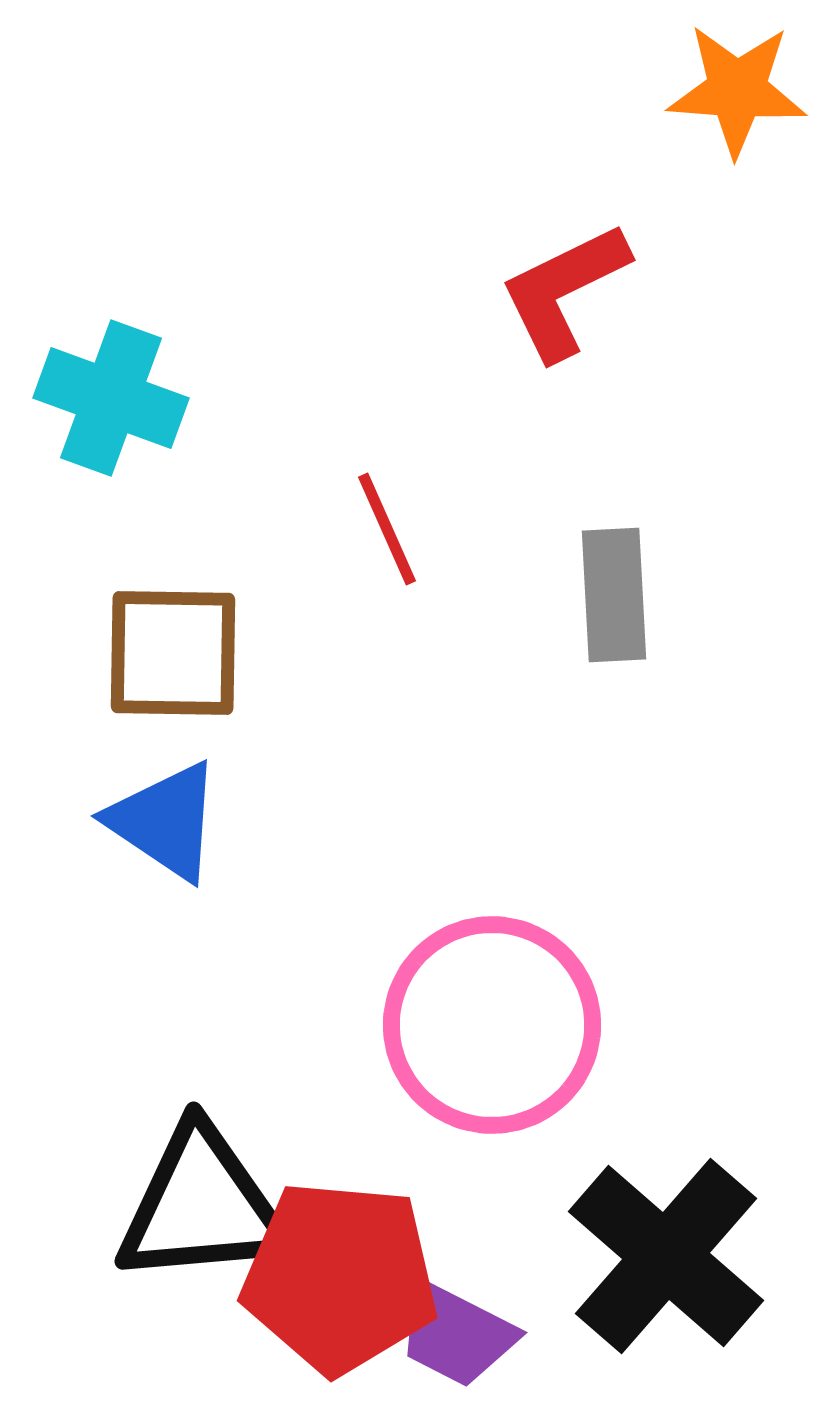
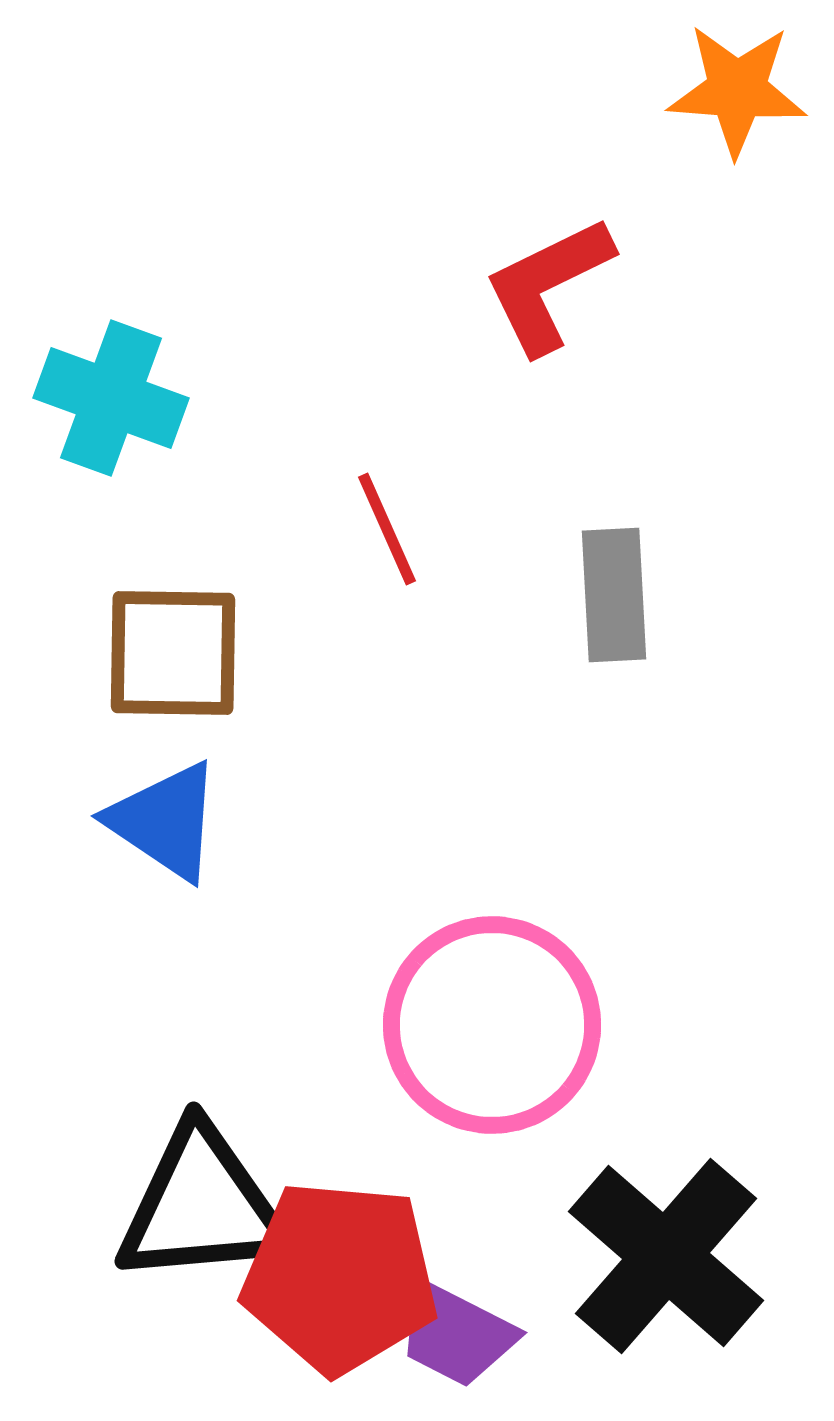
red L-shape: moved 16 px left, 6 px up
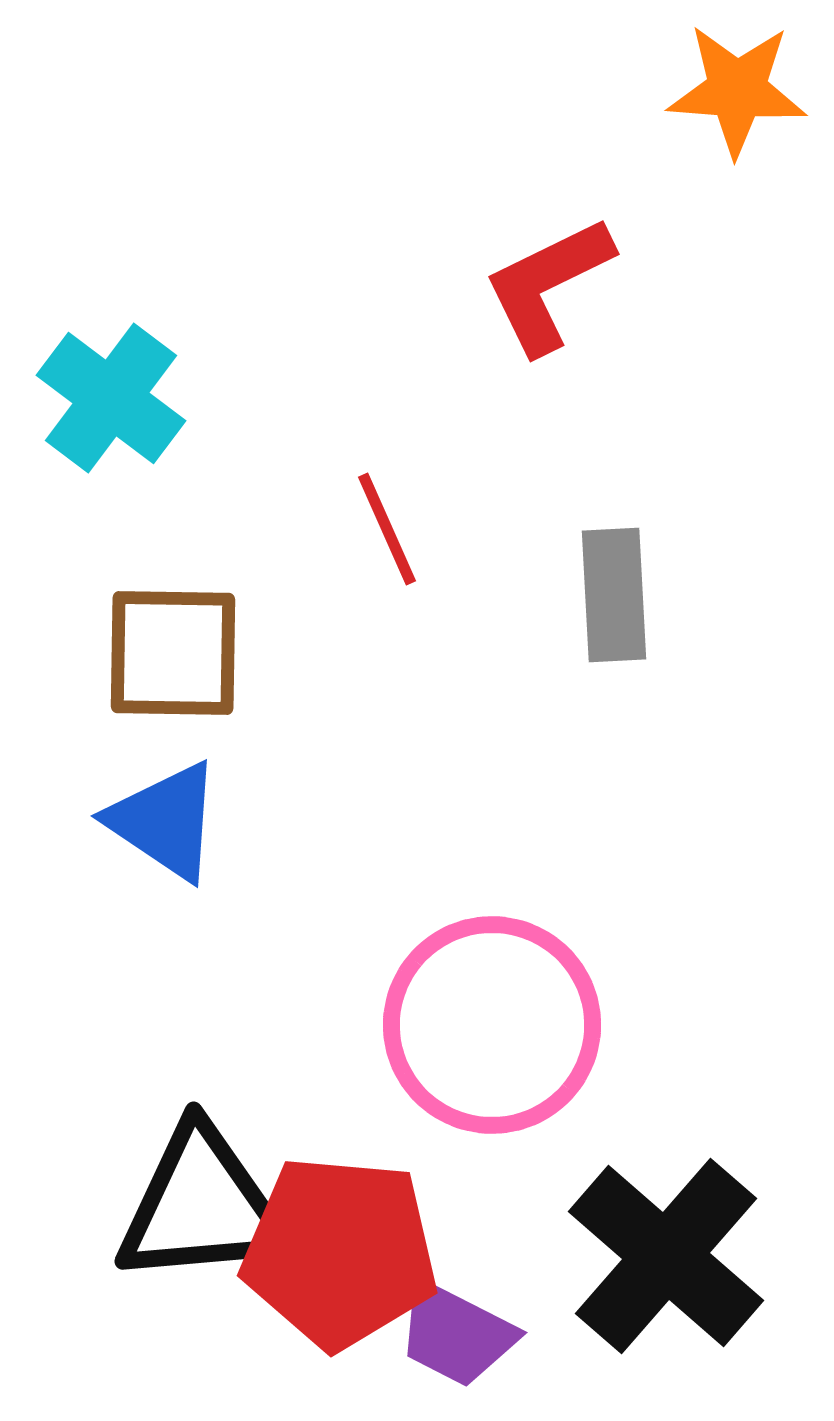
cyan cross: rotated 17 degrees clockwise
red pentagon: moved 25 px up
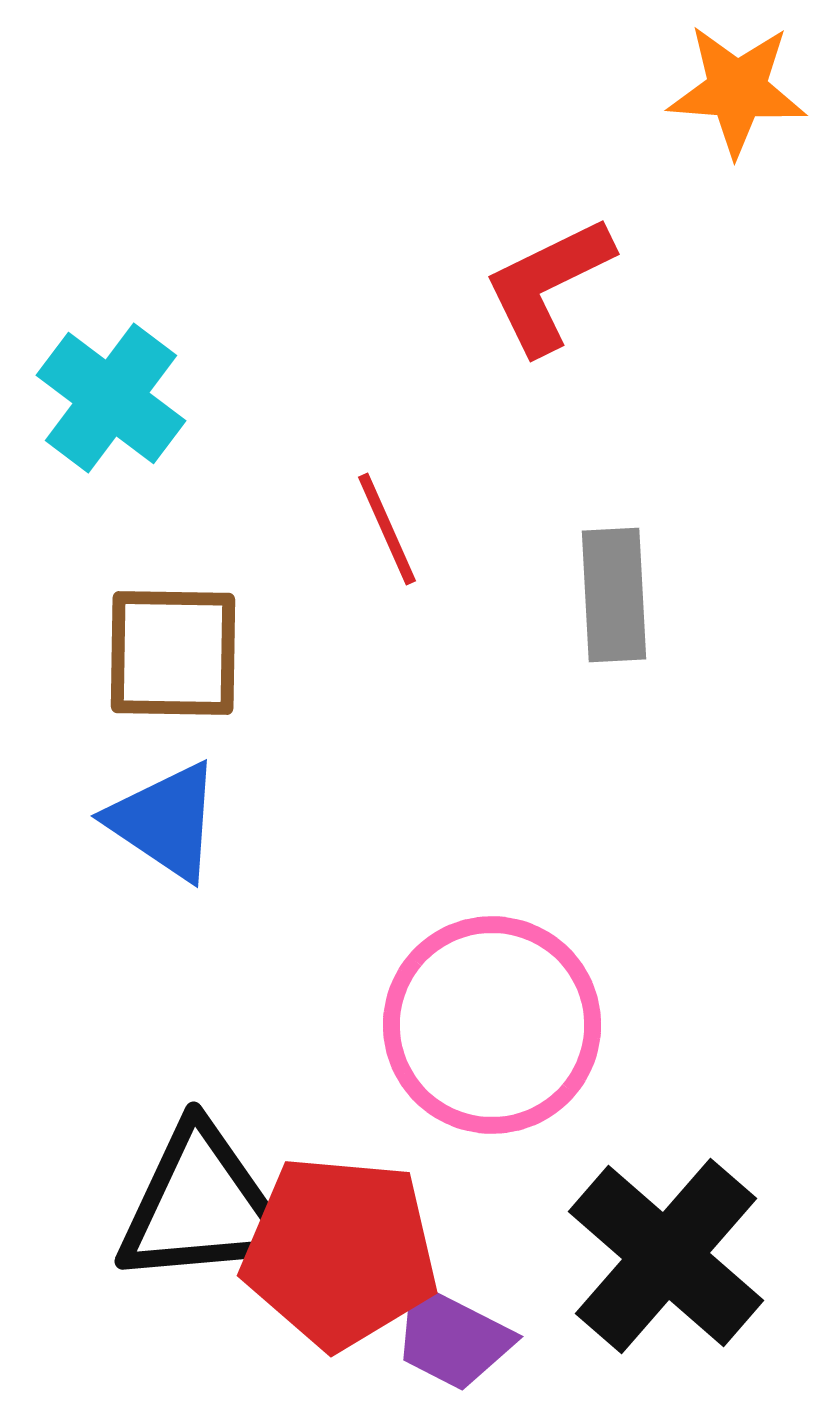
purple trapezoid: moved 4 px left, 4 px down
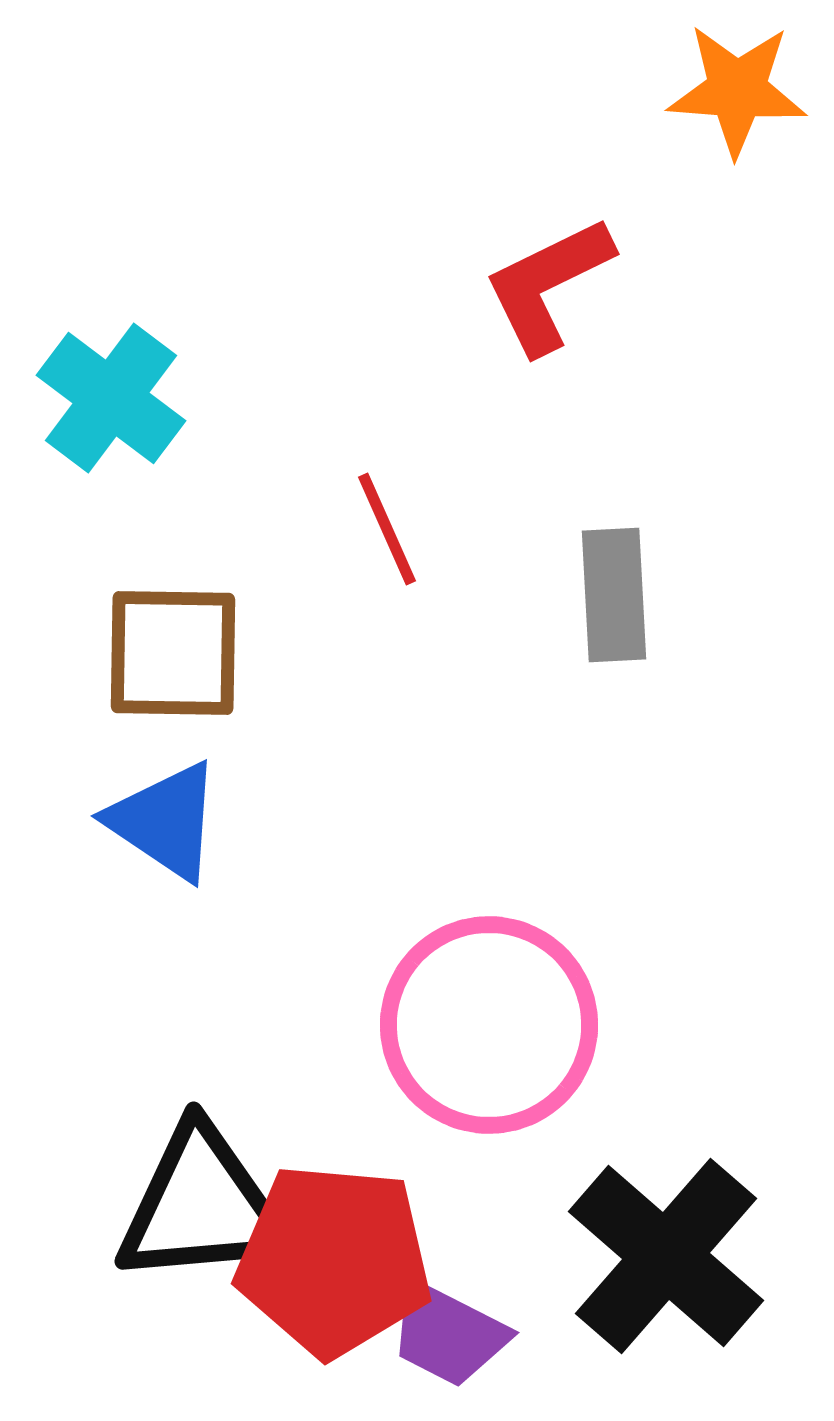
pink circle: moved 3 px left
red pentagon: moved 6 px left, 8 px down
purple trapezoid: moved 4 px left, 4 px up
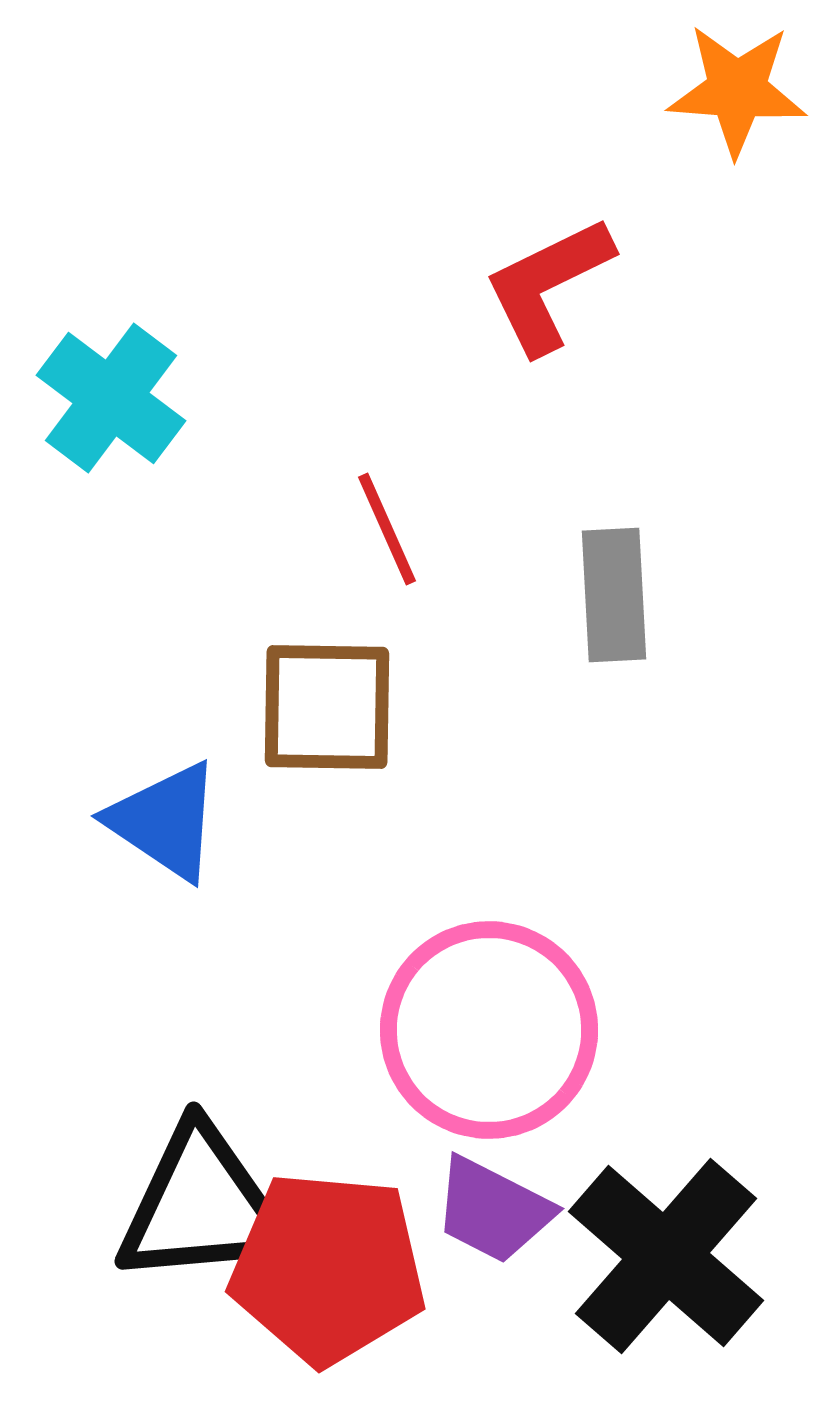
brown square: moved 154 px right, 54 px down
pink circle: moved 5 px down
red pentagon: moved 6 px left, 8 px down
purple trapezoid: moved 45 px right, 124 px up
